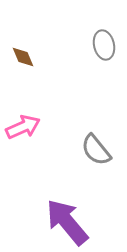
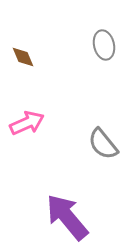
pink arrow: moved 4 px right, 4 px up
gray semicircle: moved 7 px right, 6 px up
purple arrow: moved 5 px up
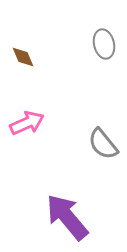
gray ellipse: moved 1 px up
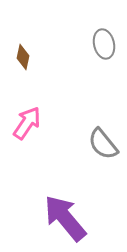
brown diamond: rotated 35 degrees clockwise
pink arrow: rotated 32 degrees counterclockwise
purple arrow: moved 2 px left, 1 px down
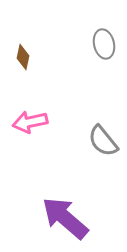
pink arrow: moved 3 px right, 1 px up; rotated 136 degrees counterclockwise
gray semicircle: moved 3 px up
purple arrow: rotated 9 degrees counterclockwise
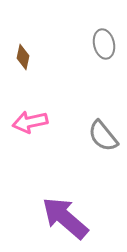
gray semicircle: moved 5 px up
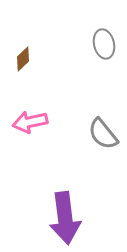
brown diamond: moved 2 px down; rotated 35 degrees clockwise
gray semicircle: moved 2 px up
purple arrow: rotated 138 degrees counterclockwise
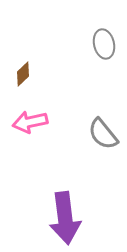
brown diamond: moved 15 px down
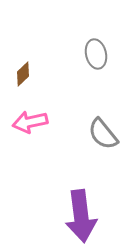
gray ellipse: moved 8 px left, 10 px down
purple arrow: moved 16 px right, 2 px up
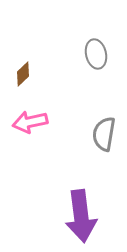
gray semicircle: moved 1 px right; rotated 48 degrees clockwise
